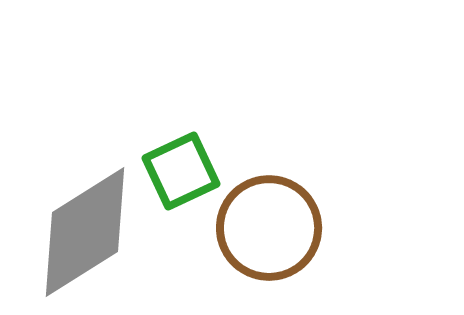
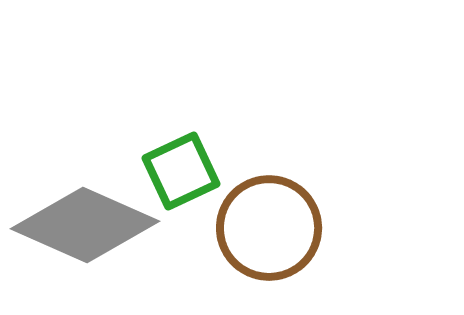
gray diamond: moved 7 px up; rotated 56 degrees clockwise
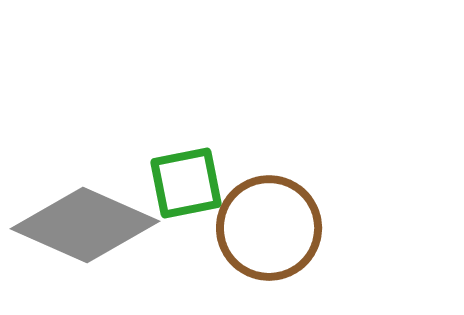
green square: moved 5 px right, 12 px down; rotated 14 degrees clockwise
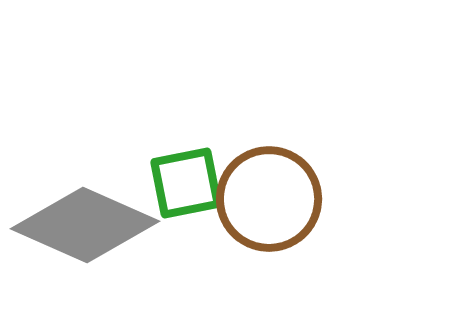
brown circle: moved 29 px up
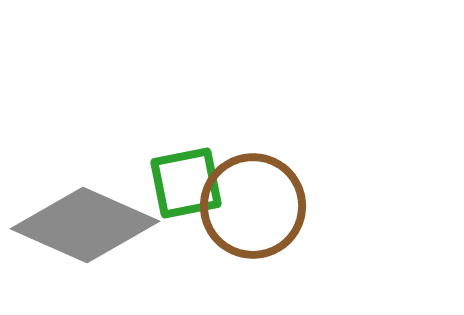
brown circle: moved 16 px left, 7 px down
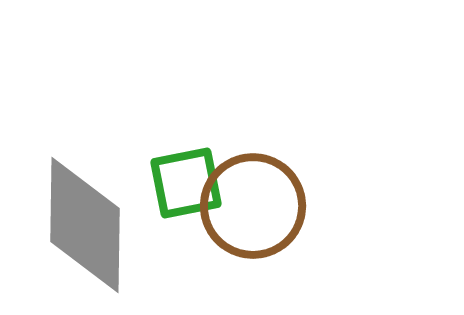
gray diamond: rotated 67 degrees clockwise
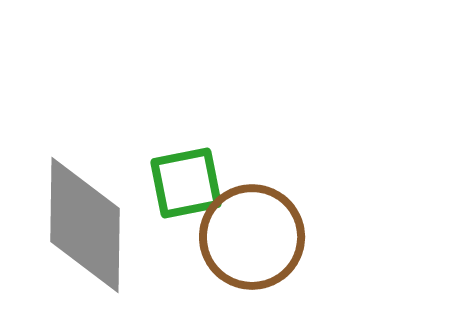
brown circle: moved 1 px left, 31 px down
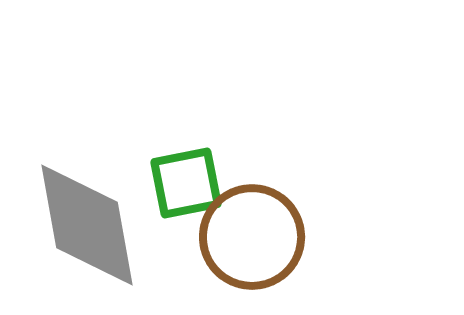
gray diamond: moved 2 px right; rotated 11 degrees counterclockwise
